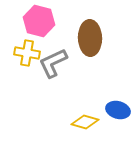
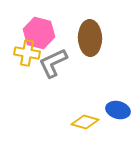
pink hexagon: moved 12 px down
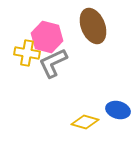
pink hexagon: moved 8 px right, 4 px down
brown ellipse: moved 3 px right, 12 px up; rotated 20 degrees counterclockwise
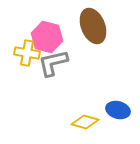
gray L-shape: rotated 12 degrees clockwise
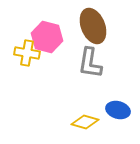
gray L-shape: moved 37 px right; rotated 68 degrees counterclockwise
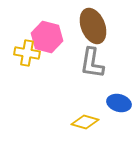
gray L-shape: moved 2 px right
blue ellipse: moved 1 px right, 7 px up
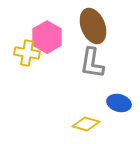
pink hexagon: rotated 16 degrees clockwise
yellow diamond: moved 1 px right, 2 px down
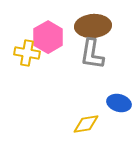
brown ellipse: rotated 72 degrees counterclockwise
pink hexagon: moved 1 px right
gray L-shape: moved 9 px up
yellow diamond: rotated 24 degrees counterclockwise
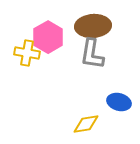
blue ellipse: moved 1 px up
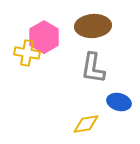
pink hexagon: moved 4 px left
gray L-shape: moved 1 px right, 14 px down
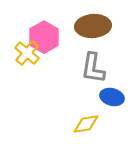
yellow cross: rotated 30 degrees clockwise
blue ellipse: moved 7 px left, 5 px up
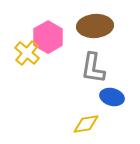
brown ellipse: moved 2 px right
pink hexagon: moved 4 px right
